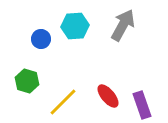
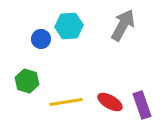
cyan hexagon: moved 6 px left
red ellipse: moved 2 px right, 6 px down; rotated 20 degrees counterclockwise
yellow line: moved 3 px right; rotated 36 degrees clockwise
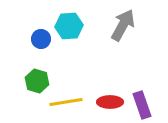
green hexagon: moved 10 px right
red ellipse: rotated 30 degrees counterclockwise
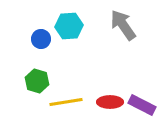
gray arrow: rotated 64 degrees counterclockwise
purple rectangle: rotated 44 degrees counterclockwise
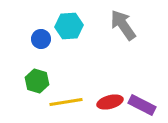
red ellipse: rotated 15 degrees counterclockwise
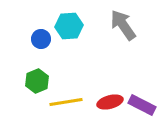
green hexagon: rotated 20 degrees clockwise
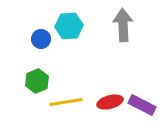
gray arrow: rotated 32 degrees clockwise
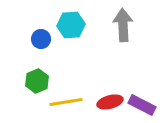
cyan hexagon: moved 2 px right, 1 px up
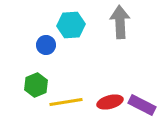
gray arrow: moved 3 px left, 3 px up
blue circle: moved 5 px right, 6 px down
green hexagon: moved 1 px left, 4 px down
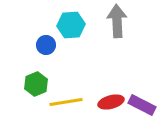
gray arrow: moved 3 px left, 1 px up
green hexagon: moved 1 px up
red ellipse: moved 1 px right
